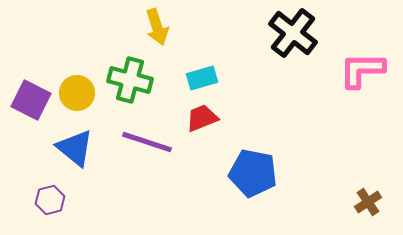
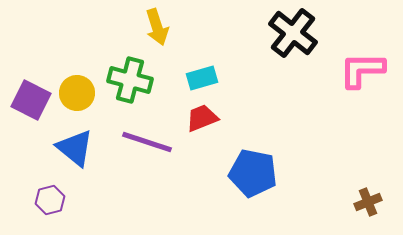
brown cross: rotated 12 degrees clockwise
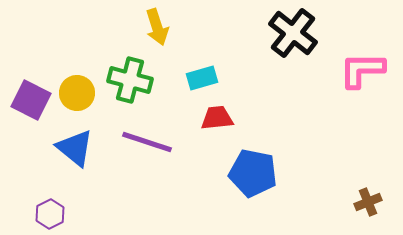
red trapezoid: moved 15 px right; rotated 16 degrees clockwise
purple hexagon: moved 14 px down; rotated 12 degrees counterclockwise
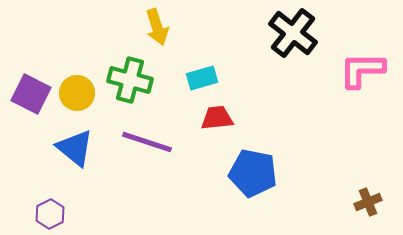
purple square: moved 6 px up
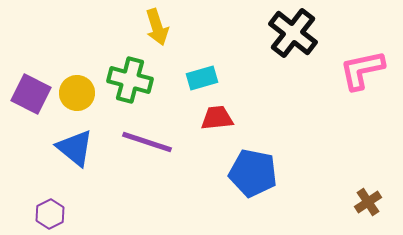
pink L-shape: rotated 12 degrees counterclockwise
brown cross: rotated 12 degrees counterclockwise
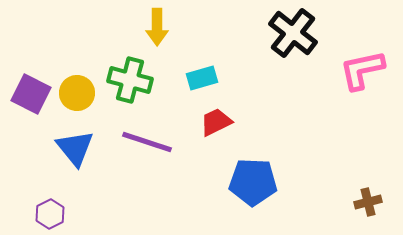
yellow arrow: rotated 18 degrees clockwise
red trapezoid: moved 1 px left, 4 px down; rotated 20 degrees counterclockwise
blue triangle: rotated 12 degrees clockwise
blue pentagon: moved 9 px down; rotated 9 degrees counterclockwise
brown cross: rotated 20 degrees clockwise
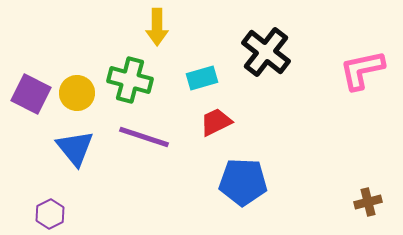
black cross: moved 27 px left, 19 px down
purple line: moved 3 px left, 5 px up
blue pentagon: moved 10 px left
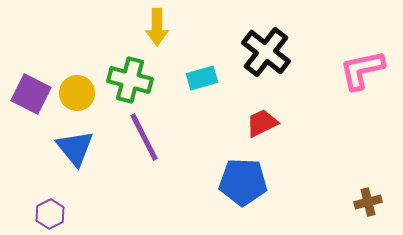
red trapezoid: moved 46 px right, 1 px down
purple line: rotated 45 degrees clockwise
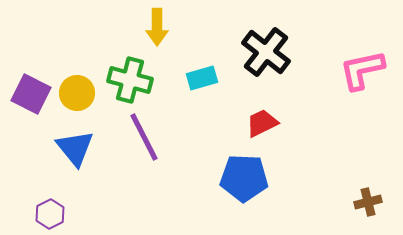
blue pentagon: moved 1 px right, 4 px up
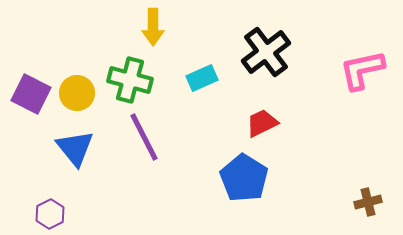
yellow arrow: moved 4 px left
black cross: rotated 15 degrees clockwise
cyan rectangle: rotated 8 degrees counterclockwise
blue pentagon: rotated 30 degrees clockwise
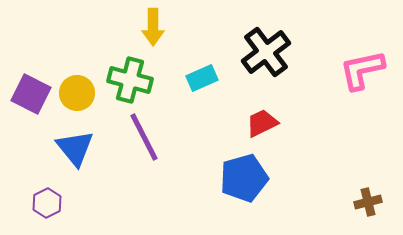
blue pentagon: rotated 24 degrees clockwise
purple hexagon: moved 3 px left, 11 px up
